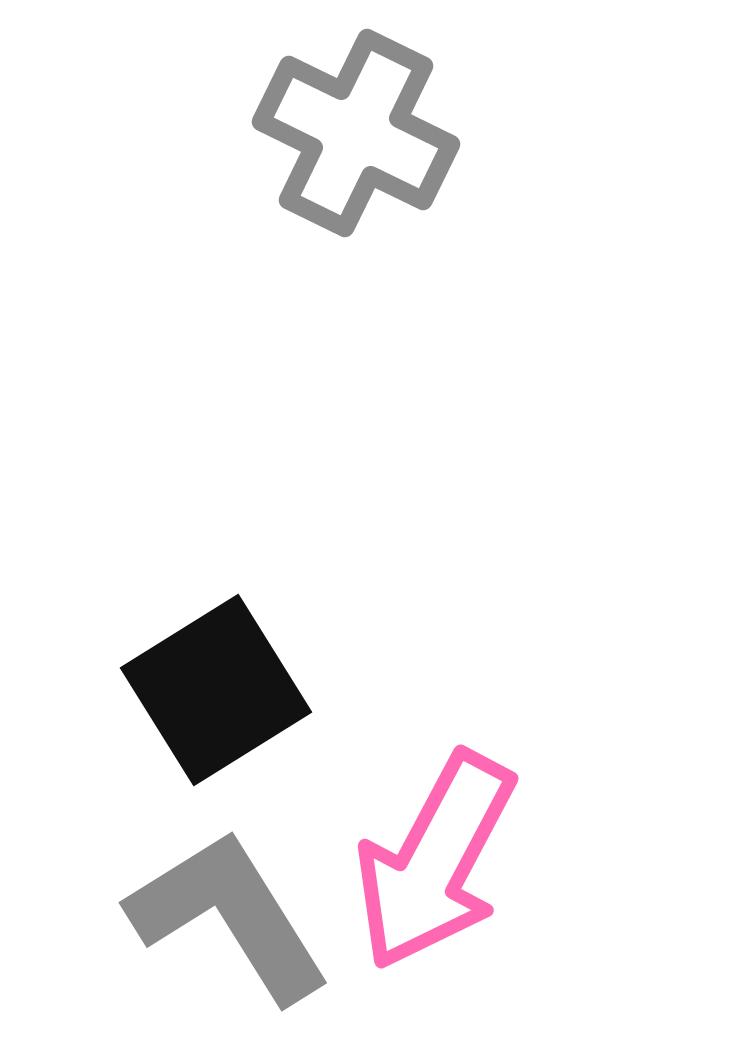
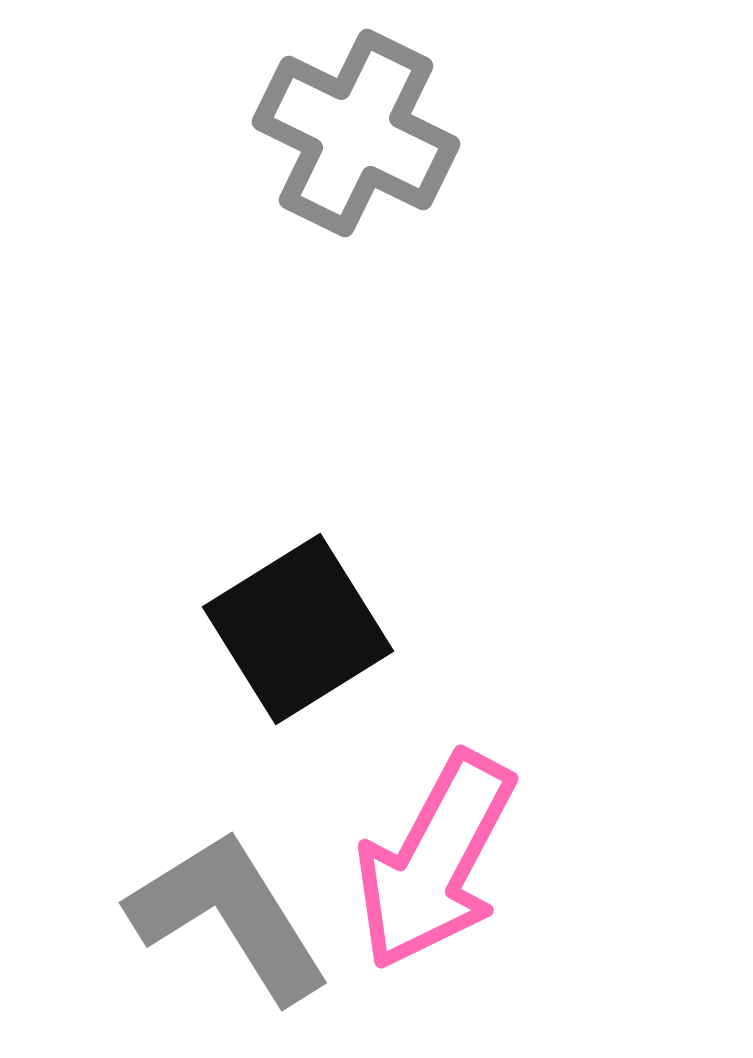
black square: moved 82 px right, 61 px up
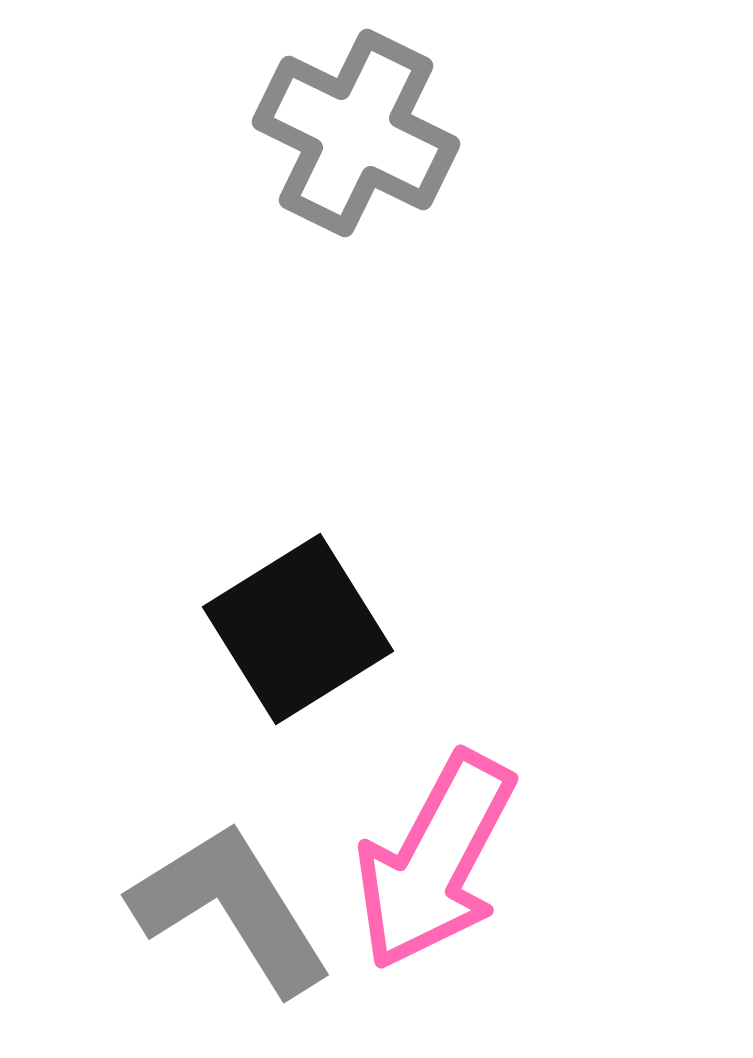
gray L-shape: moved 2 px right, 8 px up
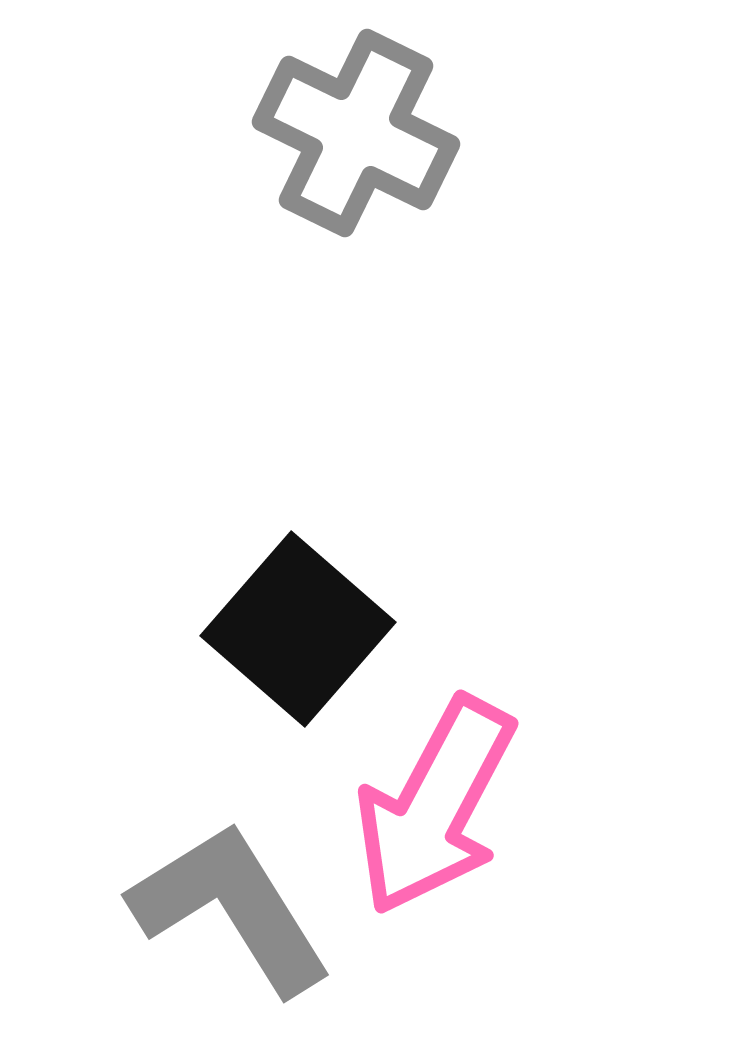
black square: rotated 17 degrees counterclockwise
pink arrow: moved 55 px up
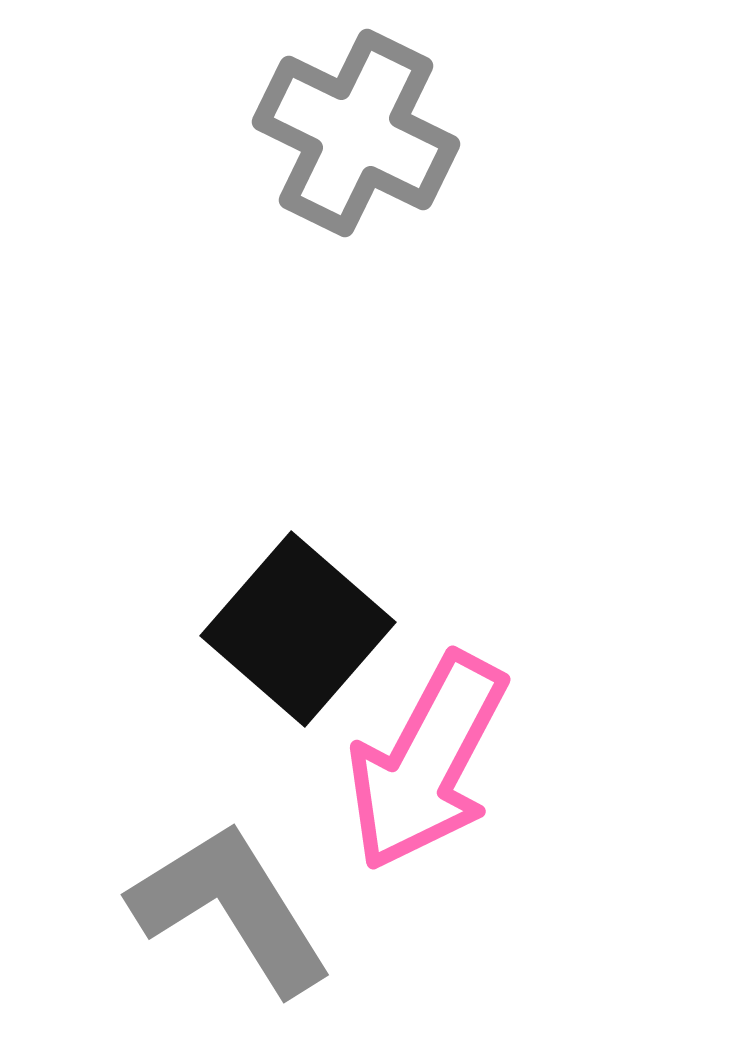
pink arrow: moved 8 px left, 44 px up
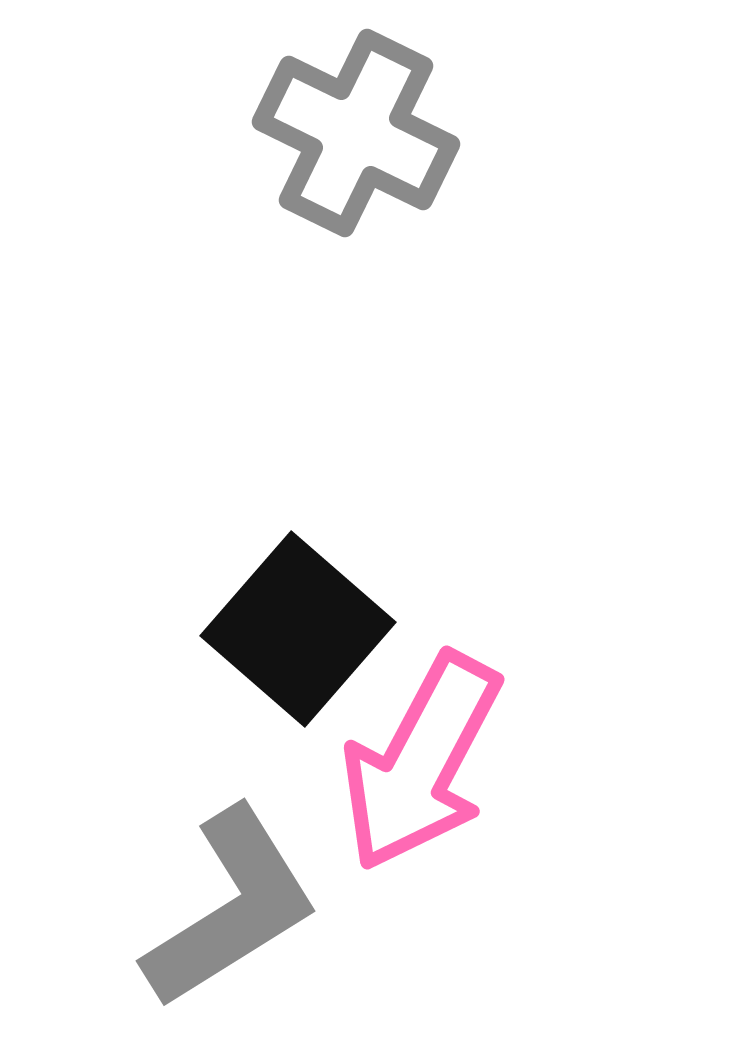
pink arrow: moved 6 px left
gray L-shape: rotated 90 degrees clockwise
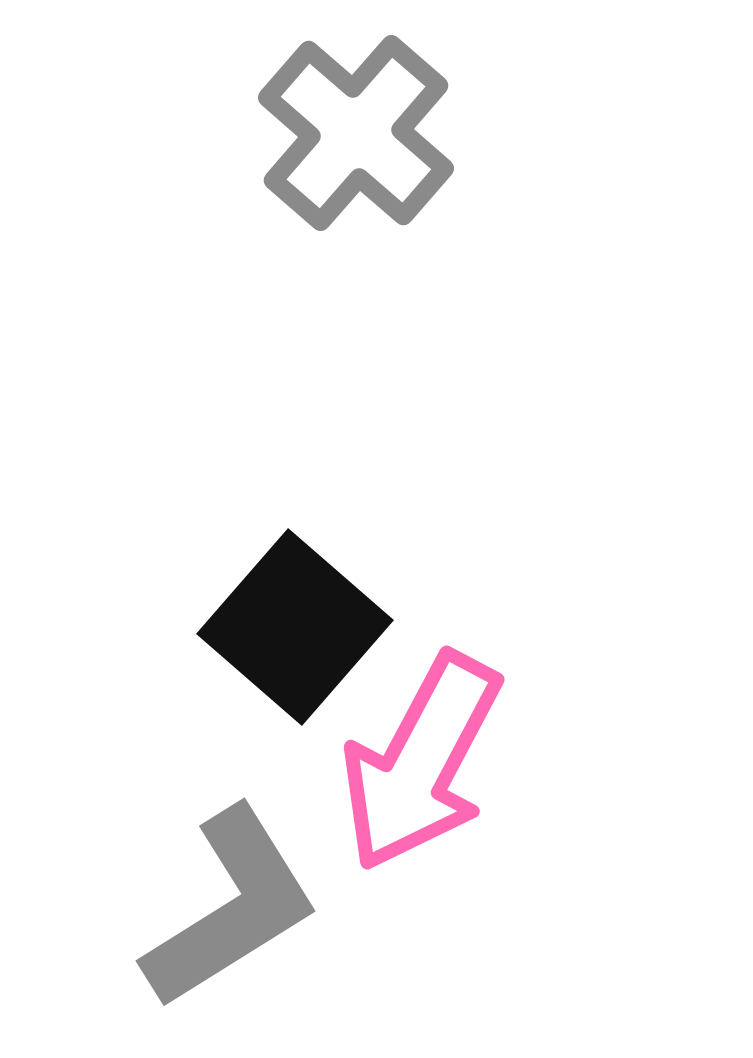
gray cross: rotated 15 degrees clockwise
black square: moved 3 px left, 2 px up
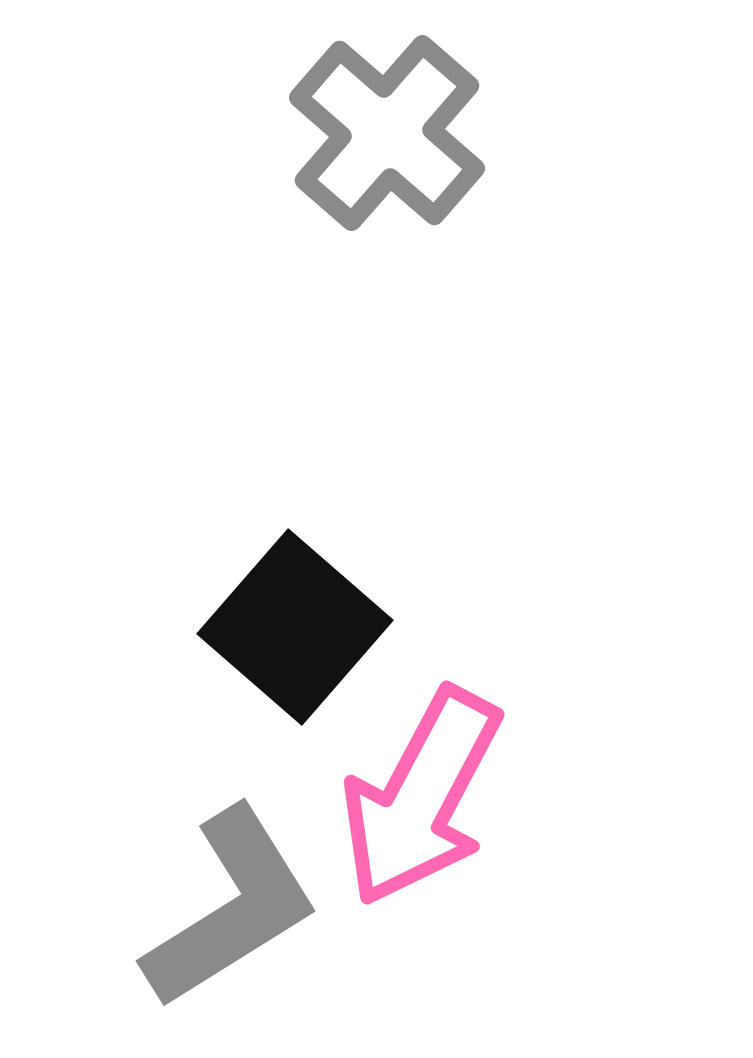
gray cross: moved 31 px right
pink arrow: moved 35 px down
